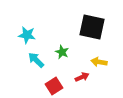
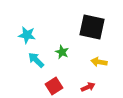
red arrow: moved 6 px right, 10 px down
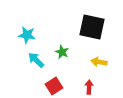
red arrow: moved 1 px right; rotated 64 degrees counterclockwise
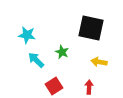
black square: moved 1 px left, 1 px down
